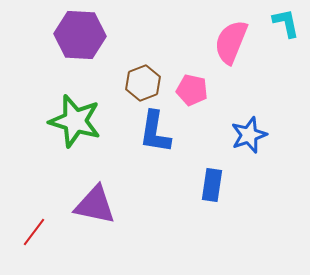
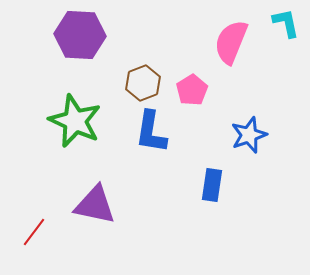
pink pentagon: rotated 28 degrees clockwise
green star: rotated 8 degrees clockwise
blue L-shape: moved 4 px left
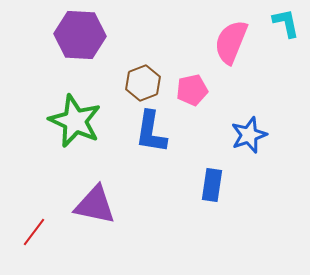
pink pentagon: rotated 20 degrees clockwise
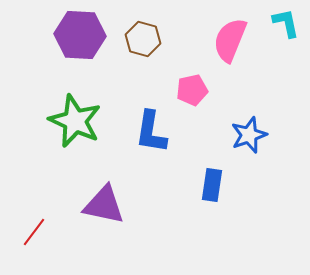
pink semicircle: moved 1 px left, 2 px up
brown hexagon: moved 44 px up; rotated 24 degrees counterclockwise
purple triangle: moved 9 px right
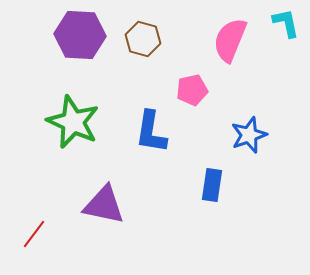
green star: moved 2 px left, 1 px down
red line: moved 2 px down
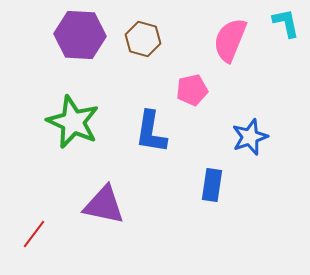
blue star: moved 1 px right, 2 px down
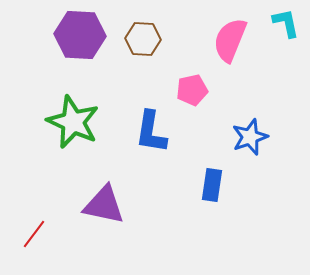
brown hexagon: rotated 12 degrees counterclockwise
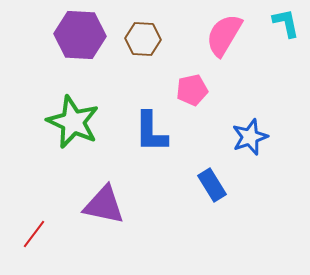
pink semicircle: moved 6 px left, 5 px up; rotated 9 degrees clockwise
blue L-shape: rotated 9 degrees counterclockwise
blue rectangle: rotated 40 degrees counterclockwise
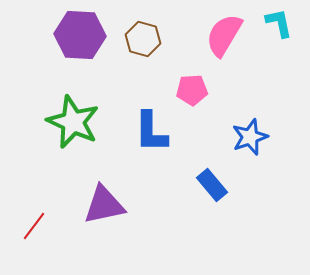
cyan L-shape: moved 7 px left
brown hexagon: rotated 12 degrees clockwise
pink pentagon: rotated 8 degrees clockwise
blue rectangle: rotated 8 degrees counterclockwise
purple triangle: rotated 24 degrees counterclockwise
red line: moved 8 px up
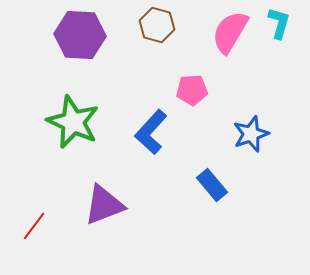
cyan L-shape: rotated 28 degrees clockwise
pink semicircle: moved 6 px right, 3 px up
brown hexagon: moved 14 px right, 14 px up
blue L-shape: rotated 42 degrees clockwise
blue star: moved 1 px right, 3 px up
purple triangle: rotated 9 degrees counterclockwise
